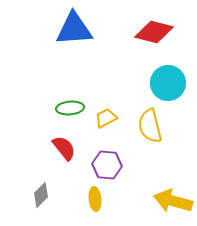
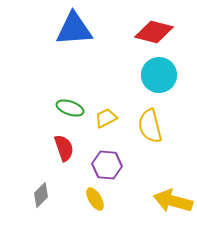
cyan circle: moved 9 px left, 8 px up
green ellipse: rotated 24 degrees clockwise
red semicircle: rotated 20 degrees clockwise
yellow ellipse: rotated 25 degrees counterclockwise
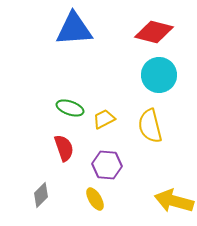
yellow trapezoid: moved 2 px left, 1 px down
yellow arrow: moved 1 px right
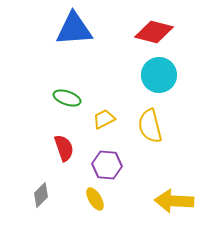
green ellipse: moved 3 px left, 10 px up
yellow arrow: rotated 12 degrees counterclockwise
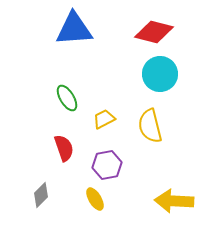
cyan circle: moved 1 px right, 1 px up
green ellipse: rotated 40 degrees clockwise
purple hexagon: rotated 16 degrees counterclockwise
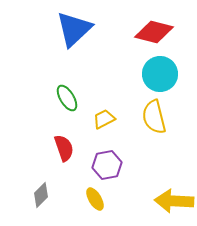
blue triangle: rotated 39 degrees counterclockwise
yellow semicircle: moved 4 px right, 9 px up
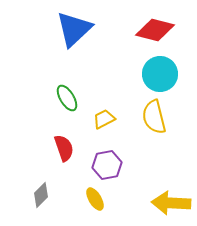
red diamond: moved 1 px right, 2 px up
yellow arrow: moved 3 px left, 2 px down
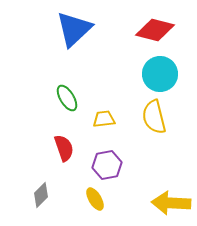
yellow trapezoid: rotated 20 degrees clockwise
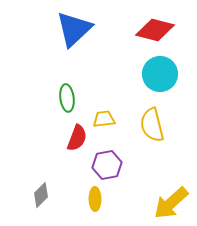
green ellipse: rotated 24 degrees clockwise
yellow semicircle: moved 2 px left, 8 px down
red semicircle: moved 13 px right, 10 px up; rotated 40 degrees clockwise
yellow ellipse: rotated 30 degrees clockwise
yellow arrow: rotated 45 degrees counterclockwise
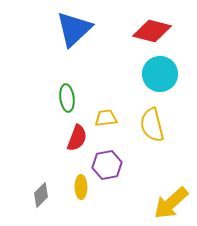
red diamond: moved 3 px left, 1 px down
yellow trapezoid: moved 2 px right, 1 px up
yellow ellipse: moved 14 px left, 12 px up
